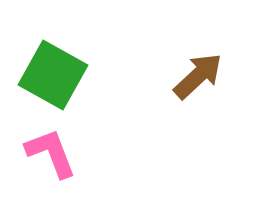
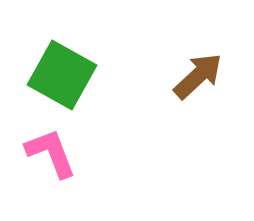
green square: moved 9 px right
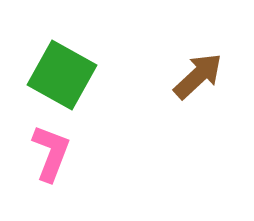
pink L-shape: rotated 42 degrees clockwise
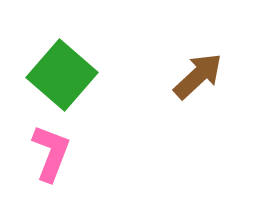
green square: rotated 12 degrees clockwise
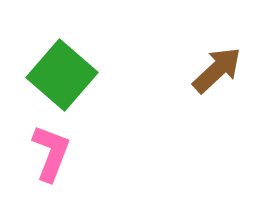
brown arrow: moved 19 px right, 6 px up
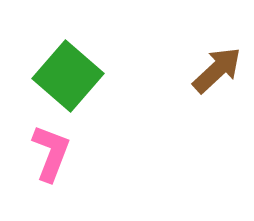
green square: moved 6 px right, 1 px down
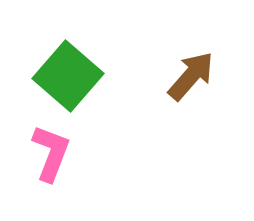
brown arrow: moved 26 px left, 6 px down; rotated 6 degrees counterclockwise
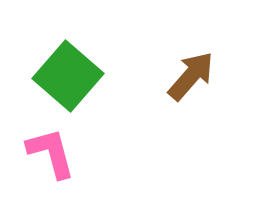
pink L-shape: rotated 36 degrees counterclockwise
